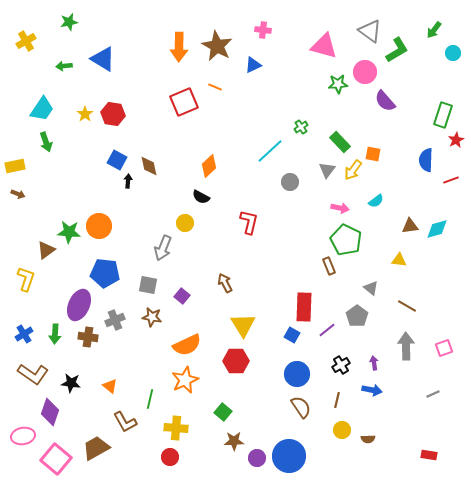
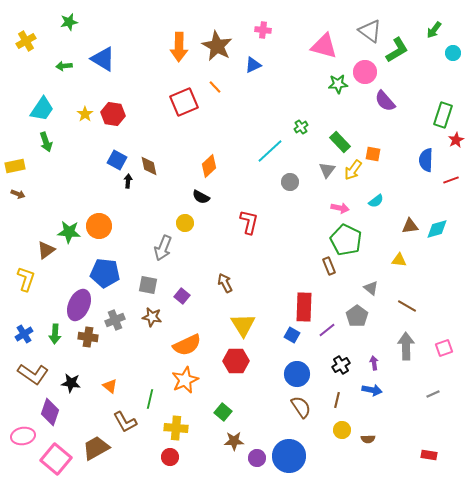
orange line at (215, 87): rotated 24 degrees clockwise
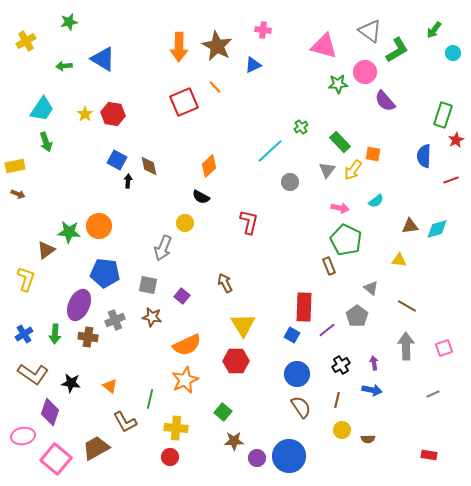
blue semicircle at (426, 160): moved 2 px left, 4 px up
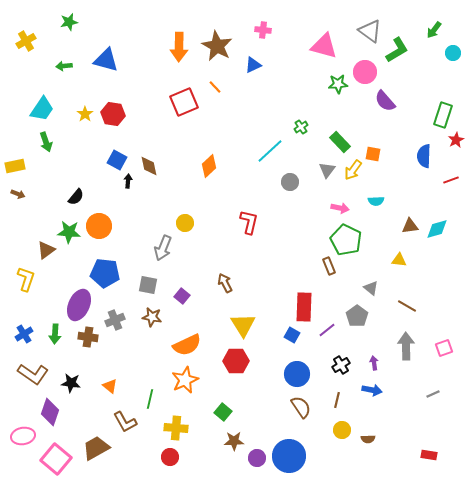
blue triangle at (103, 59): moved 3 px right, 1 px down; rotated 16 degrees counterclockwise
black semicircle at (201, 197): moved 125 px left; rotated 78 degrees counterclockwise
cyan semicircle at (376, 201): rotated 35 degrees clockwise
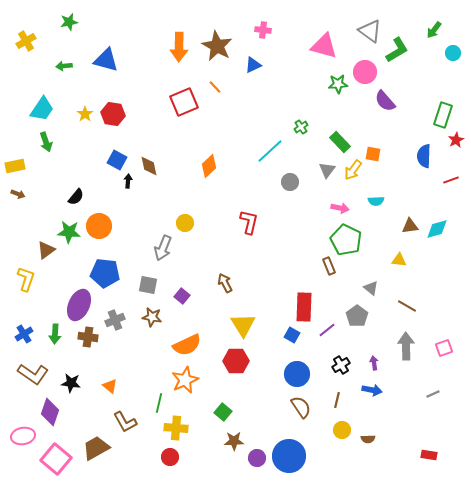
green line at (150, 399): moved 9 px right, 4 px down
